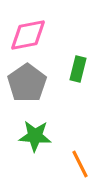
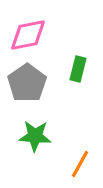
orange line: rotated 56 degrees clockwise
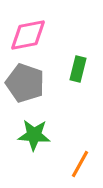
gray pentagon: moved 2 px left; rotated 18 degrees counterclockwise
green star: moved 1 px left, 1 px up
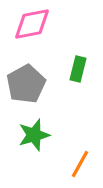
pink diamond: moved 4 px right, 11 px up
gray pentagon: moved 1 px right, 1 px down; rotated 24 degrees clockwise
green star: rotated 20 degrees counterclockwise
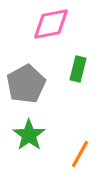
pink diamond: moved 19 px right
green star: moved 5 px left; rotated 20 degrees counterclockwise
orange line: moved 10 px up
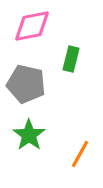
pink diamond: moved 19 px left, 2 px down
green rectangle: moved 7 px left, 10 px up
gray pentagon: rotated 30 degrees counterclockwise
